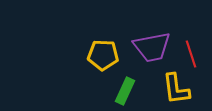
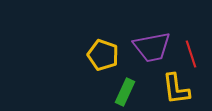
yellow pentagon: rotated 16 degrees clockwise
green rectangle: moved 1 px down
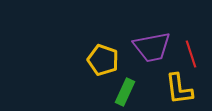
yellow pentagon: moved 5 px down
yellow L-shape: moved 3 px right
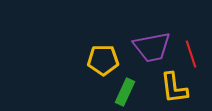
yellow pentagon: rotated 20 degrees counterclockwise
yellow L-shape: moved 5 px left, 1 px up
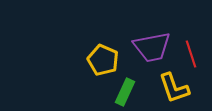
yellow pentagon: rotated 24 degrees clockwise
yellow L-shape: rotated 12 degrees counterclockwise
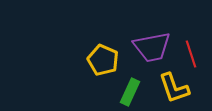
green rectangle: moved 5 px right
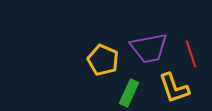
purple trapezoid: moved 3 px left, 1 px down
green rectangle: moved 1 px left, 1 px down
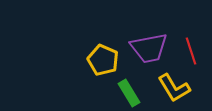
red line: moved 3 px up
yellow L-shape: rotated 12 degrees counterclockwise
green rectangle: rotated 56 degrees counterclockwise
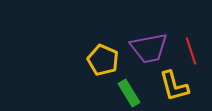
yellow L-shape: moved 2 px up; rotated 16 degrees clockwise
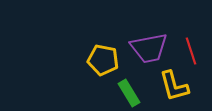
yellow pentagon: rotated 12 degrees counterclockwise
